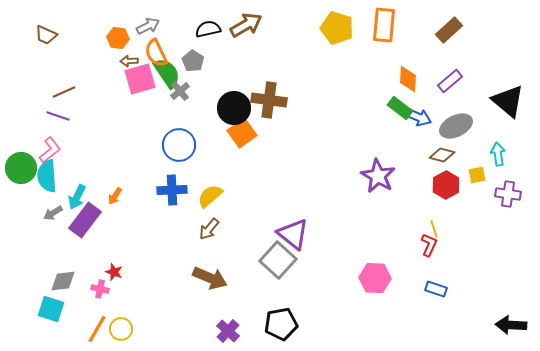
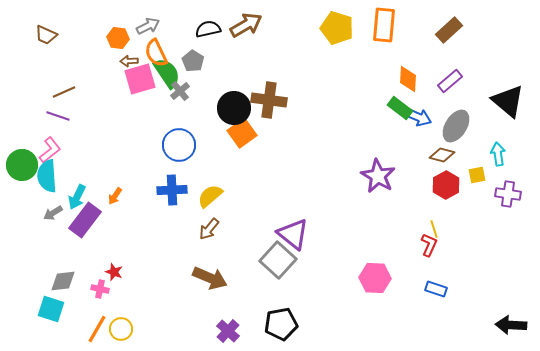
gray ellipse at (456, 126): rotated 32 degrees counterclockwise
green circle at (21, 168): moved 1 px right, 3 px up
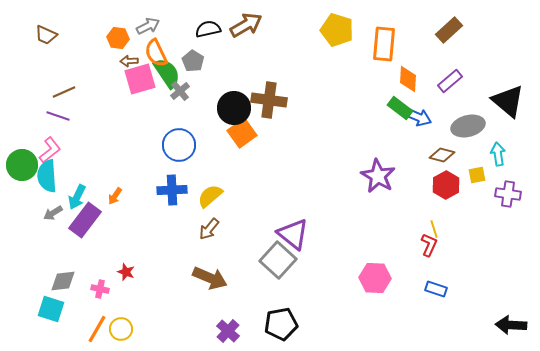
orange rectangle at (384, 25): moved 19 px down
yellow pentagon at (337, 28): moved 2 px down
gray ellipse at (456, 126): moved 12 px right; rotated 44 degrees clockwise
red star at (114, 272): moved 12 px right
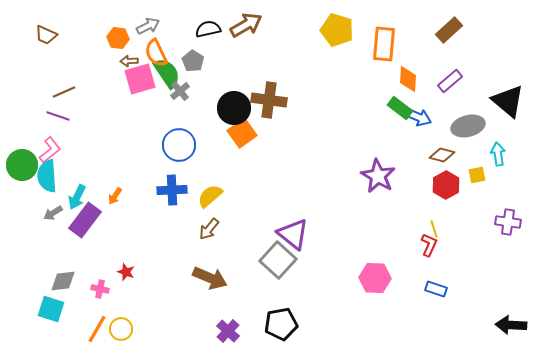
purple cross at (508, 194): moved 28 px down
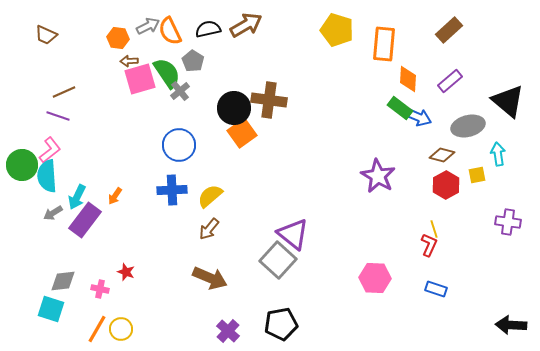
orange semicircle at (156, 53): moved 14 px right, 22 px up
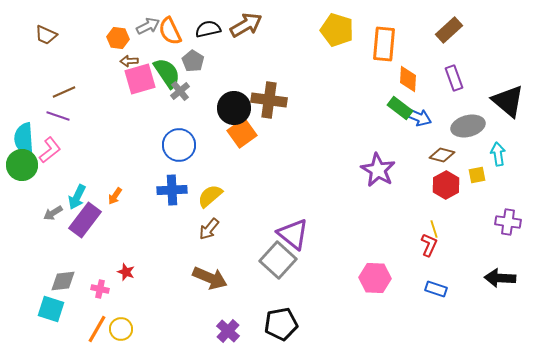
purple rectangle at (450, 81): moved 4 px right, 3 px up; rotated 70 degrees counterclockwise
cyan semicircle at (47, 176): moved 23 px left, 37 px up
purple star at (378, 176): moved 6 px up
black arrow at (511, 325): moved 11 px left, 47 px up
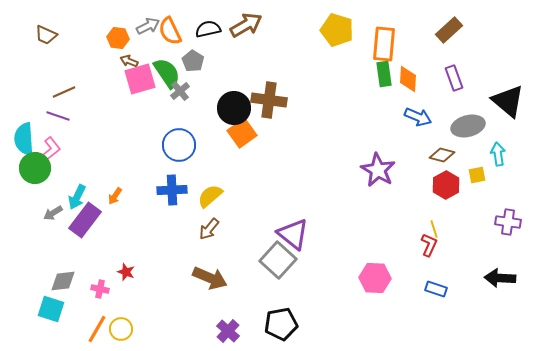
brown arrow at (129, 61): rotated 24 degrees clockwise
green rectangle at (400, 108): moved 16 px left, 34 px up; rotated 45 degrees clockwise
green circle at (22, 165): moved 13 px right, 3 px down
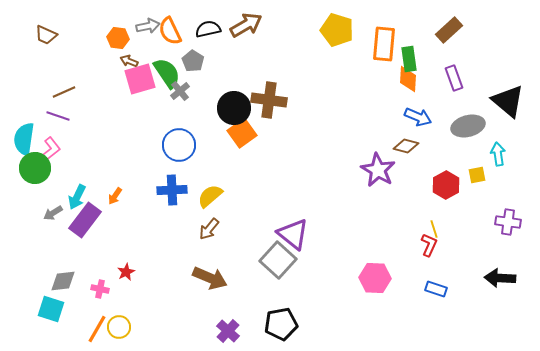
gray arrow at (148, 26): rotated 15 degrees clockwise
green rectangle at (384, 74): moved 25 px right, 15 px up
cyan semicircle at (24, 139): rotated 12 degrees clockwise
brown diamond at (442, 155): moved 36 px left, 9 px up
red star at (126, 272): rotated 24 degrees clockwise
yellow circle at (121, 329): moved 2 px left, 2 px up
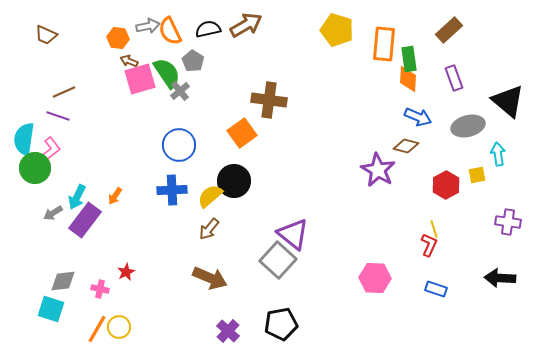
black circle at (234, 108): moved 73 px down
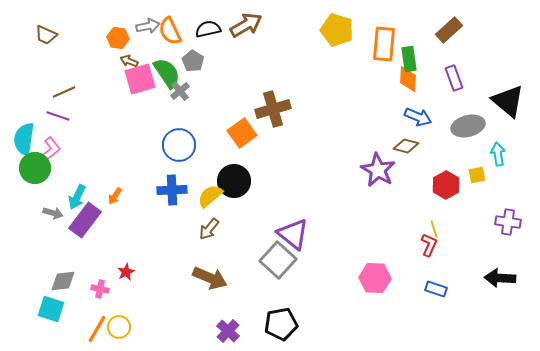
brown cross at (269, 100): moved 4 px right, 9 px down; rotated 24 degrees counterclockwise
gray arrow at (53, 213): rotated 132 degrees counterclockwise
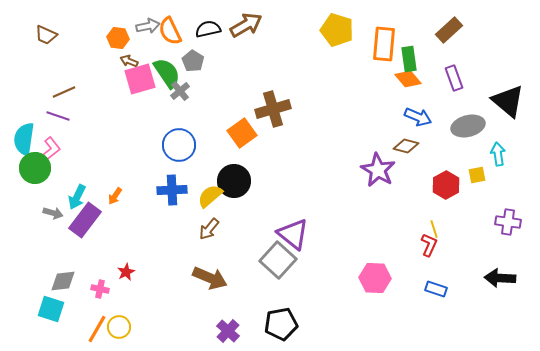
orange diamond at (408, 79): rotated 44 degrees counterclockwise
